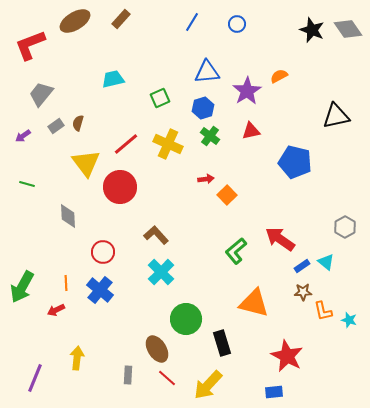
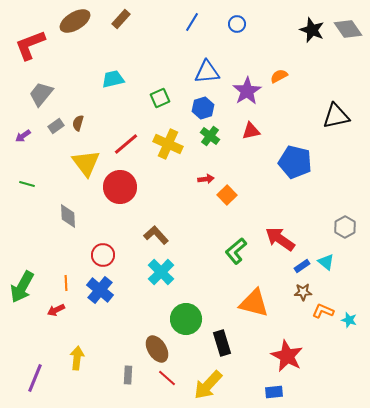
red circle at (103, 252): moved 3 px down
orange L-shape at (323, 311): rotated 125 degrees clockwise
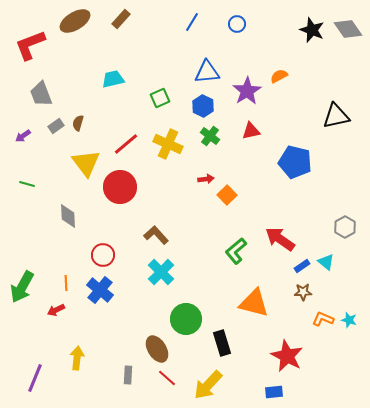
gray trapezoid at (41, 94): rotated 60 degrees counterclockwise
blue hexagon at (203, 108): moved 2 px up; rotated 15 degrees counterclockwise
orange L-shape at (323, 311): moved 8 px down
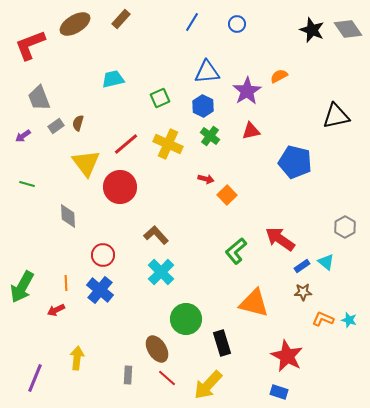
brown ellipse at (75, 21): moved 3 px down
gray trapezoid at (41, 94): moved 2 px left, 4 px down
red arrow at (206, 179): rotated 21 degrees clockwise
blue rectangle at (274, 392): moved 5 px right; rotated 24 degrees clockwise
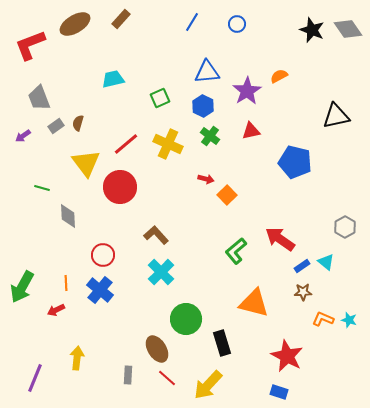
green line at (27, 184): moved 15 px right, 4 px down
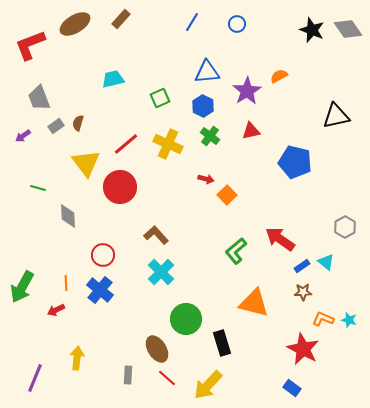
green line at (42, 188): moved 4 px left
red star at (287, 356): moved 16 px right, 7 px up
blue rectangle at (279, 392): moved 13 px right, 4 px up; rotated 18 degrees clockwise
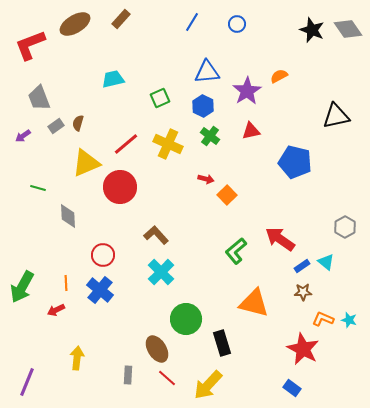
yellow triangle at (86, 163): rotated 44 degrees clockwise
purple line at (35, 378): moved 8 px left, 4 px down
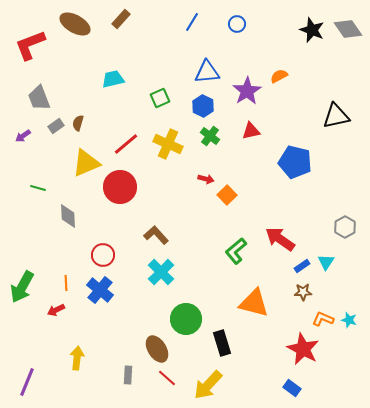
brown ellipse at (75, 24): rotated 60 degrees clockwise
cyan triangle at (326, 262): rotated 24 degrees clockwise
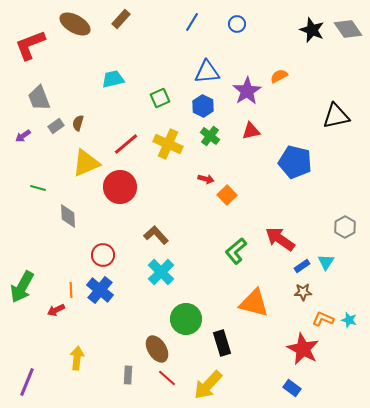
orange line at (66, 283): moved 5 px right, 7 px down
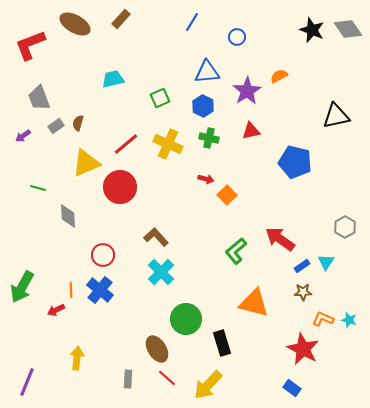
blue circle at (237, 24): moved 13 px down
green cross at (210, 136): moved 1 px left, 2 px down; rotated 24 degrees counterclockwise
brown L-shape at (156, 235): moved 2 px down
gray rectangle at (128, 375): moved 4 px down
